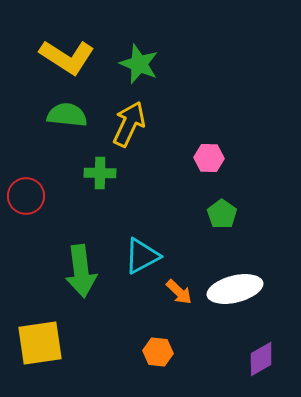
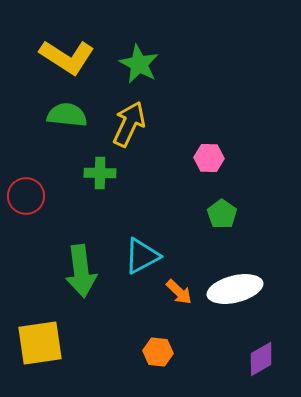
green star: rotated 6 degrees clockwise
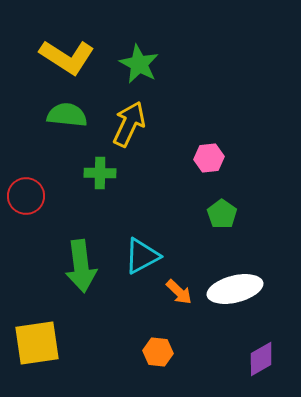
pink hexagon: rotated 8 degrees counterclockwise
green arrow: moved 5 px up
yellow square: moved 3 px left
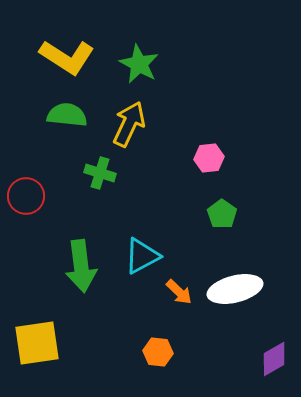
green cross: rotated 16 degrees clockwise
purple diamond: moved 13 px right
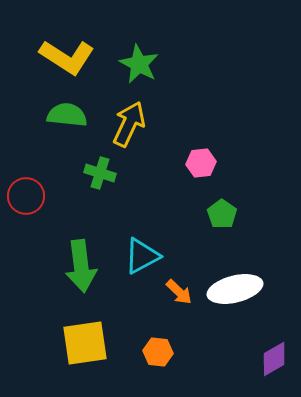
pink hexagon: moved 8 px left, 5 px down
yellow square: moved 48 px right
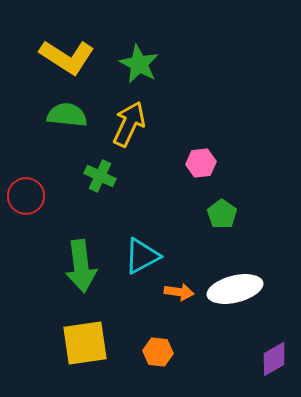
green cross: moved 3 px down; rotated 8 degrees clockwise
orange arrow: rotated 36 degrees counterclockwise
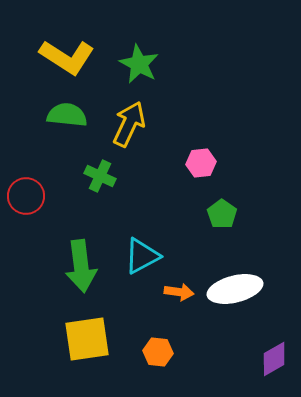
yellow square: moved 2 px right, 4 px up
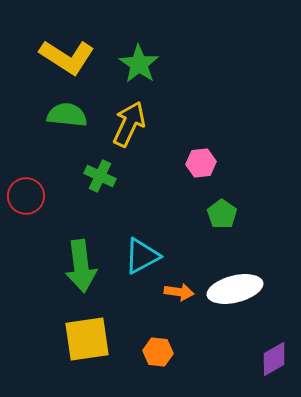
green star: rotated 6 degrees clockwise
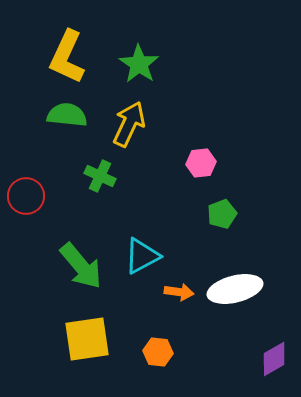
yellow L-shape: rotated 82 degrees clockwise
green pentagon: rotated 16 degrees clockwise
green arrow: rotated 33 degrees counterclockwise
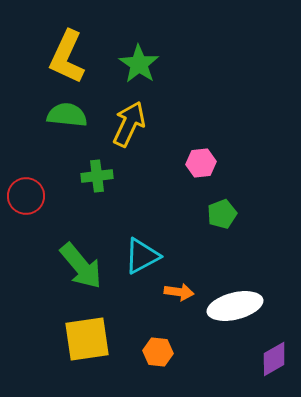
green cross: moved 3 px left; rotated 32 degrees counterclockwise
white ellipse: moved 17 px down
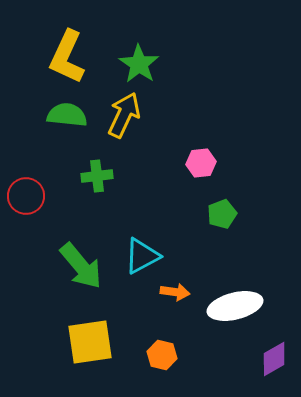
yellow arrow: moved 5 px left, 9 px up
orange arrow: moved 4 px left
yellow square: moved 3 px right, 3 px down
orange hexagon: moved 4 px right, 3 px down; rotated 8 degrees clockwise
